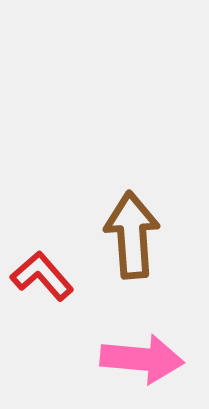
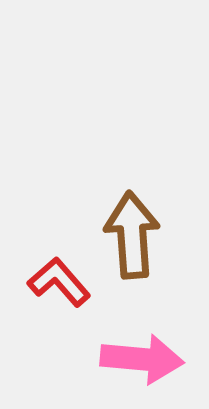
red L-shape: moved 17 px right, 6 px down
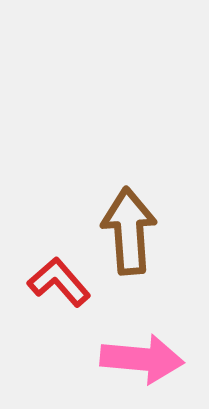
brown arrow: moved 3 px left, 4 px up
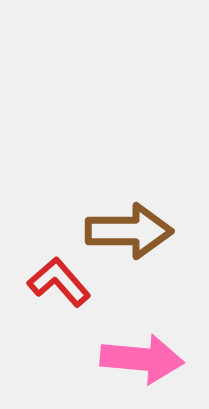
brown arrow: rotated 94 degrees clockwise
